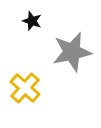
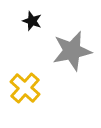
gray star: moved 1 px up
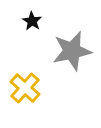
black star: rotated 12 degrees clockwise
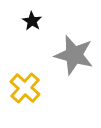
gray star: moved 2 px right, 4 px down; rotated 27 degrees clockwise
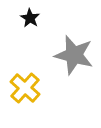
black star: moved 2 px left, 3 px up
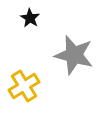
yellow cross: moved 1 px left, 2 px up; rotated 16 degrees clockwise
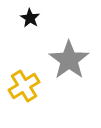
gray star: moved 5 px left, 5 px down; rotated 21 degrees clockwise
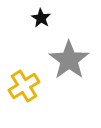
black star: moved 11 px right
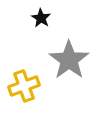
yellow cross: rotated 12 degrees clockwise
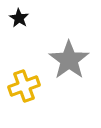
black star: moved 22 px left
